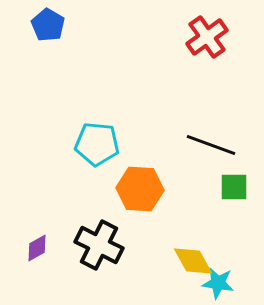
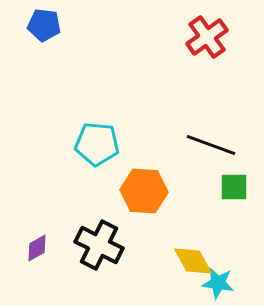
blue pentagon: moved 4 px left; rotated 24 degrees counterclockwise
orange hexagon: moved 4 px right, 2 px down
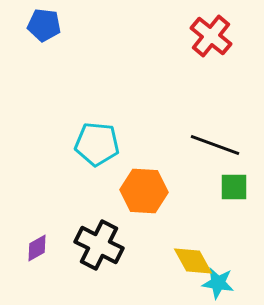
red cross: moved 4 px right, 1 px up; rotated 15 degrees counterclockwise
black line: moved 4 px right
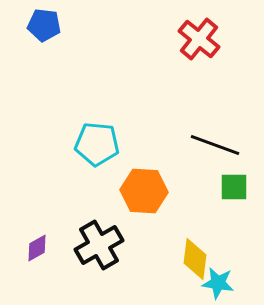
red cross: moved 12 px left, 3 px down
black cross: rotated 33 degrees clockwise
yellow diamond: moved 2 px right, 2 px up; rotated 36 degrees clockwise
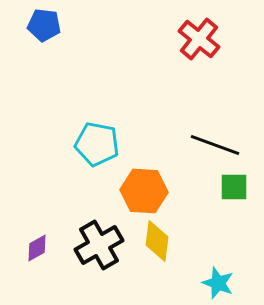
cyan pentagon: rotated 6 degrees clockwise
yellow diamond: moved 38 px left, 18 px up
cyan star: rotated 12 degrees clockwise
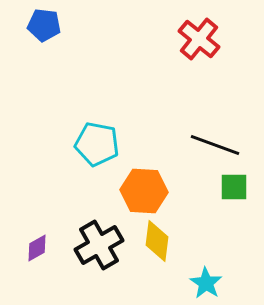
cyan star: moved 12 px left; rotated 12 degrees clockwise
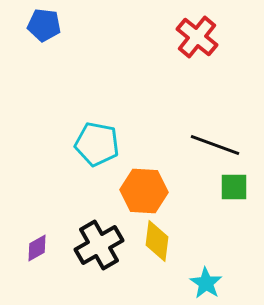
red cross: moved 2 px left, 2 px up
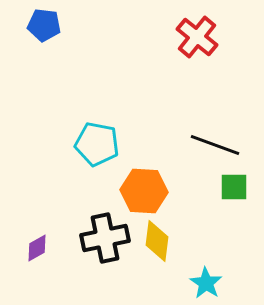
black cross: moved 6 px right, 7 px up; rotated 18 degrees clockwise
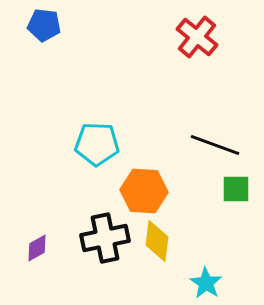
cyan pentagon: rotated 9 degrees counterclockwise
green square: moved 2 px right, 2 px down
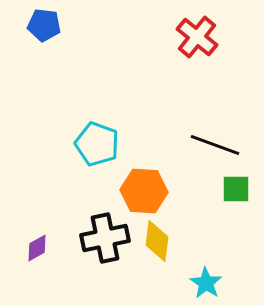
cyan pentagon: rotated 18 degrees clockwise
